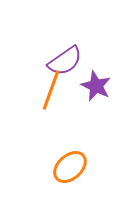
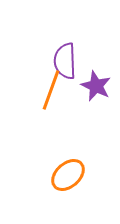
purple semicircle: rotated 123 degrees clockwise
orange ellipse: moved 2 px left, 8 px down
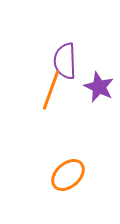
purple star: moved 3 px right, 1 px down
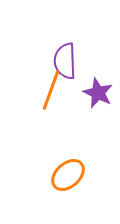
purple star: moved 1 px left, 6 px down
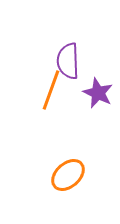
purple semicircle: moved 3 px right
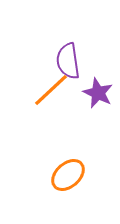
purple semicircle: rotated 6 degrees counterclockwise
orange line: rotated 27 degrees clockwise
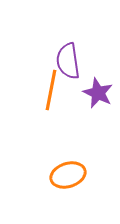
orange line: rotated 36 degrees counterclockwise
orange ellipse: rotated 24 degrees clockwise
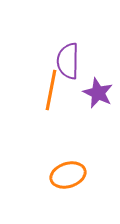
purple semicircle: rotated 9 degrees clockwise
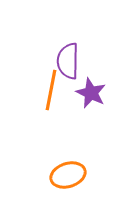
purple star: moved 7 px left
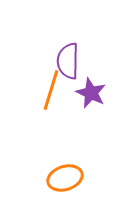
orange line: rotated 6 degrees clockwise
orange ellipse: moved 3 px left, 3 px down
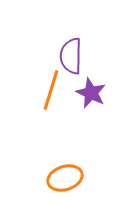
purple semicircle: moved 3 px right, 5 px up
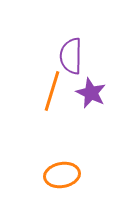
orange line: moved 1 px right, 1 px down
orange ellipse: moved 3 px left, 3 px up; rotated 8 degrees clockwise
